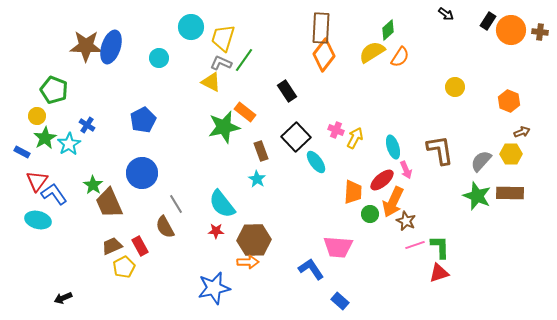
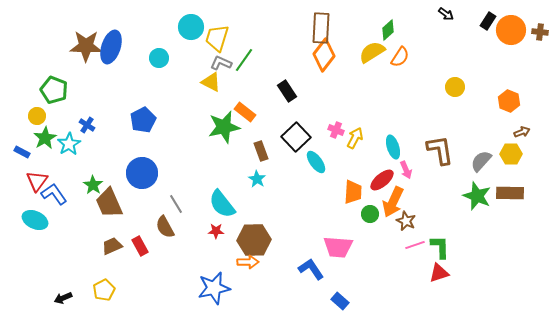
yellow trapezoid at (223, 38): moved 6 px left
cyan ellipse at (38, 220): moved 3 px left; rotated 10 degrees clockwise
yellow pentagon at (124, 267): moved 20 px left, 23 px down
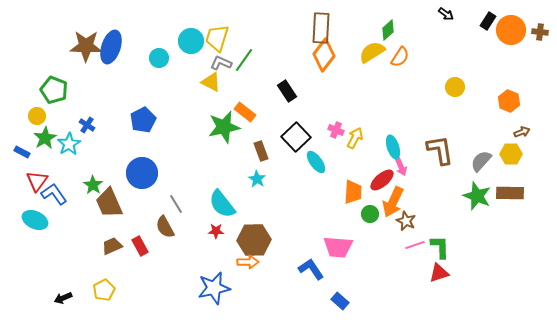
cyan circle at (191, 27): moved 14 px down
pink arrow at (406, 170): moved 5 px left, 3 px up
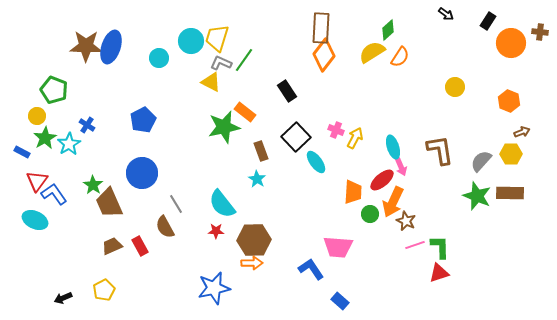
orange circle at (511, 30): moved 13 px down
orange arrow at (248, 262): moved 4 px right, 1 px down
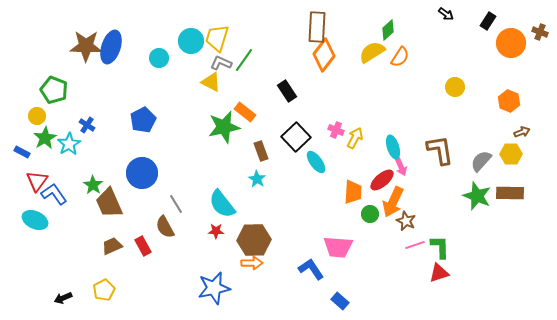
brown rectangle at (321, 28): moved 4 px left, 1 px up
brown cross at (540, 32): rotated 14 degrees clockwise
red rectangle at (140, 246): moved 3 px right
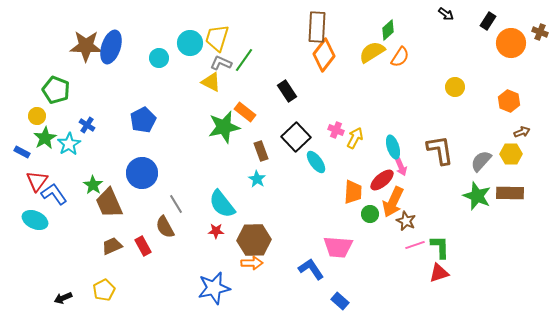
cyan circle at (191, 41): moved 1 px left, 2 px down
green pentagon at (54, 90): moved 2 px right
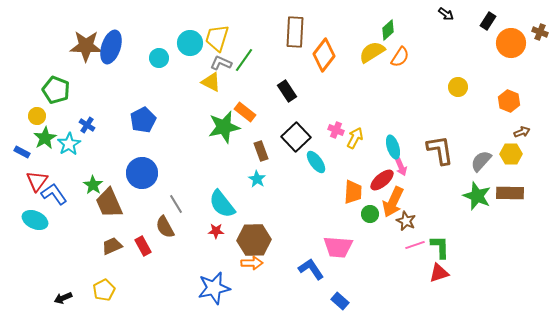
brown rectangle at (317, 27): moved 22 px left, 5 px down
yellow circle at (455, 87): moved 3 px right
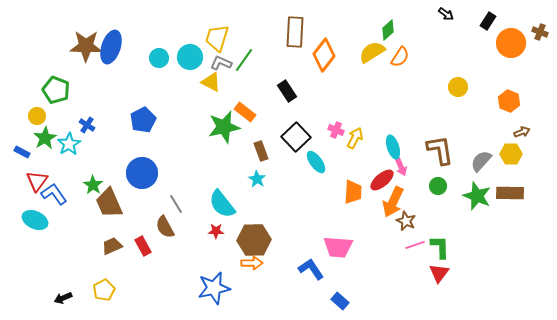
cyan circle at (190, 43): moved 14 px down
green circle at (370, 214): moved 68 px right, 28 px up
red triangle at (439, 273): rotated 35 degrees counterclockwise
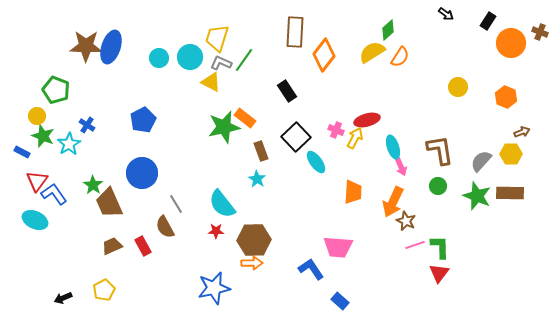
orange hexagon at (509, 101): moved 3 px left, 4 px up
orange rectangle at (245, 112): moved 6 px down
green star at (45, 138): moved 2 px left, 2 px up; rotated 20 degrees counterclockwise
red ellipse at (382, 180): moved 15 px left, 60 px up; rotated 25 degrees clockwise
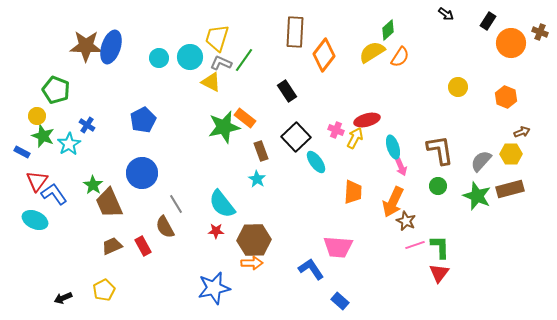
brown rectangle at (510, 193): moved 4 px up; rotated 16 degrees counterclockwise
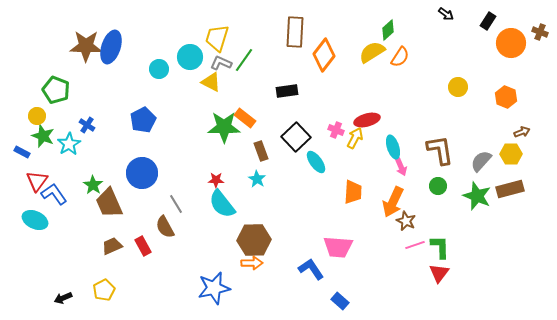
cyan circle at (159, 58): moved 11 px down
black rectangle at (287, 91): rotated 65 degrees counterclockwise
green star at (224, 127): rotated 12 degrees clockwise
red star at (216, 231): moved 51 px up
